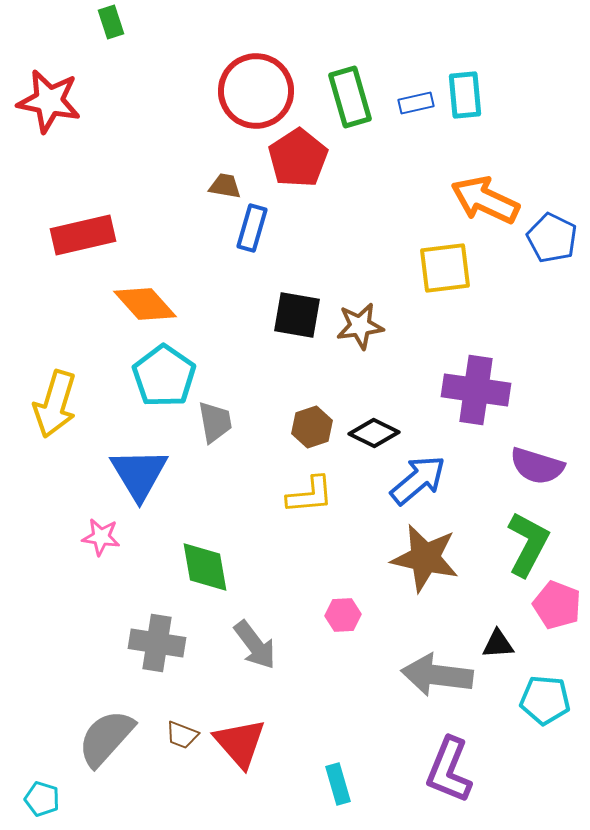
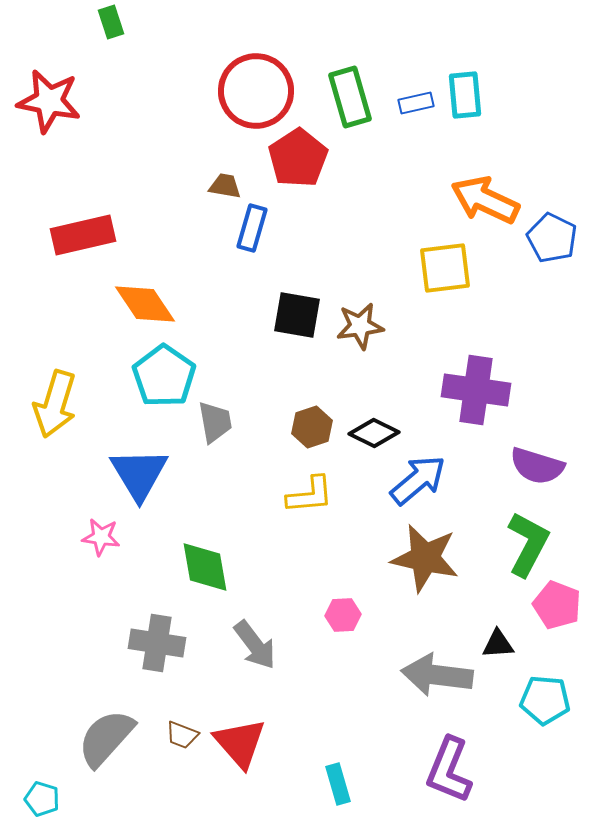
orange diamond at (145, 304): rotated 8 degrees clockwise
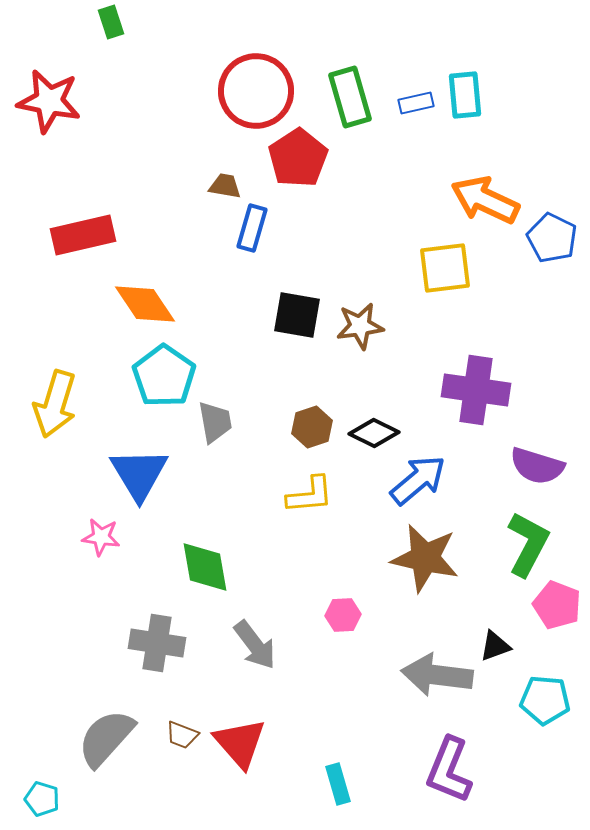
black triangle at (498, 644): moved 3 px left, 2 px down; rotated 16 degrees counterclockwise
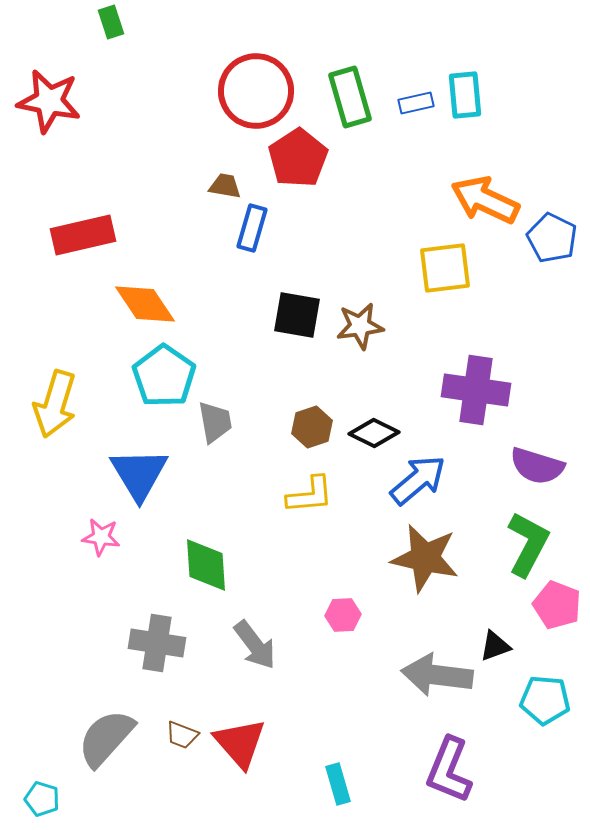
green diamond at (205, 567): moved 1 px right, 2 px up; rotated 6 degrees clockwise
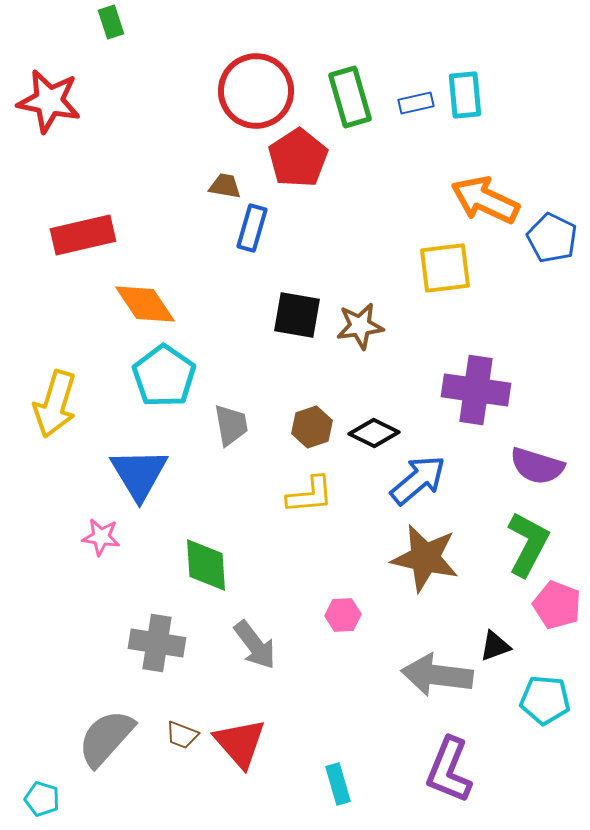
gray trapezoid at (215, 422): moved 16 px right, 3 px down
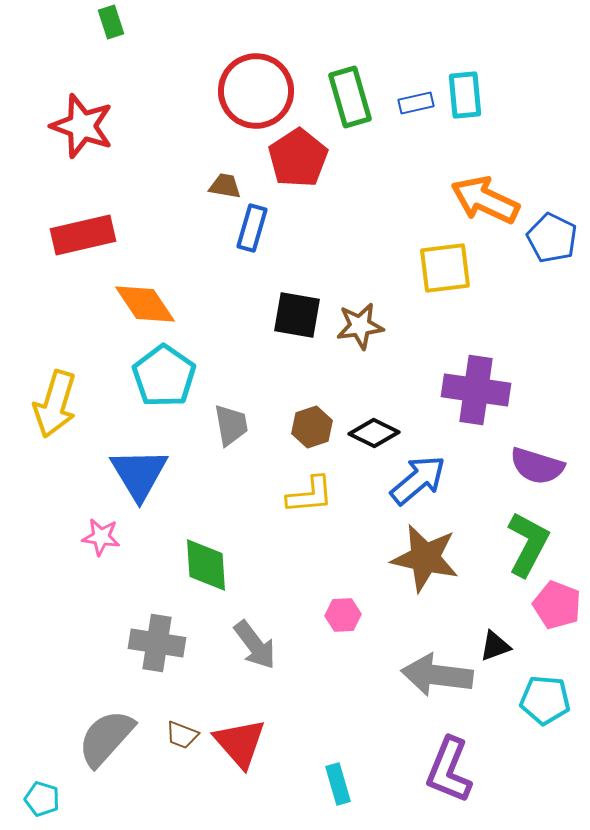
red star at (49, 101): moved 33 px right, 25 px down; rotated 8 degrees clockwise
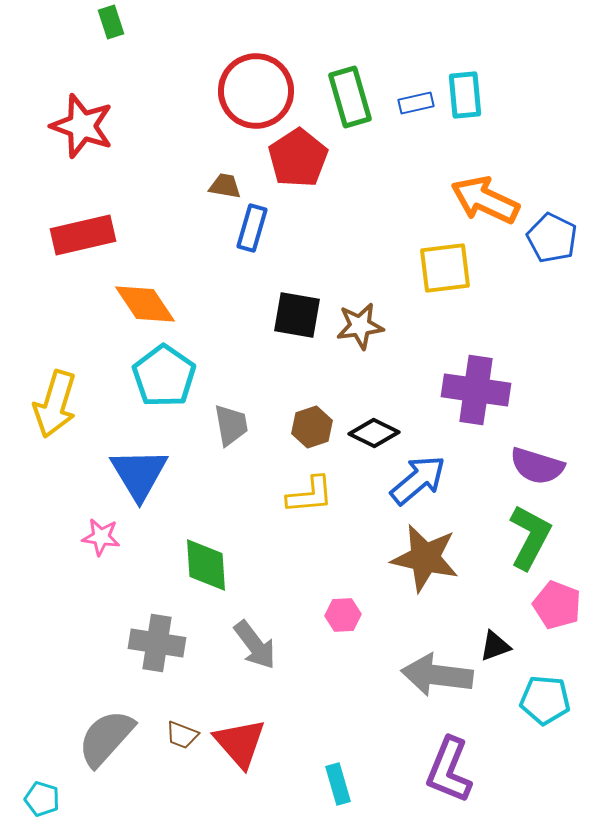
green L-shape at (528, 544): moved 2 px right, 7 px up
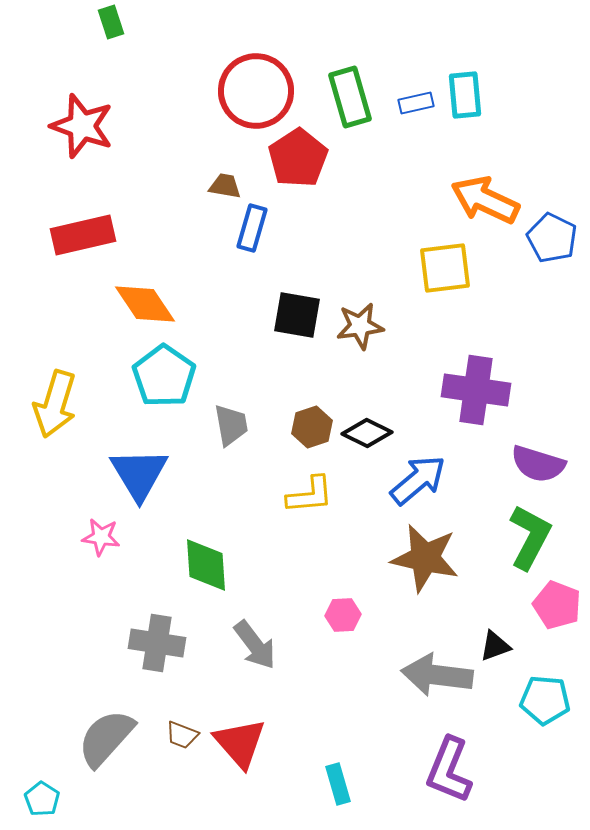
black diamond at (374, 433): moved 7 px left
purple semicircle at (537, 466): moved 1 px right, 2 px up
cyan pentagon at (42, 799): rotated 16 degrees clockwise
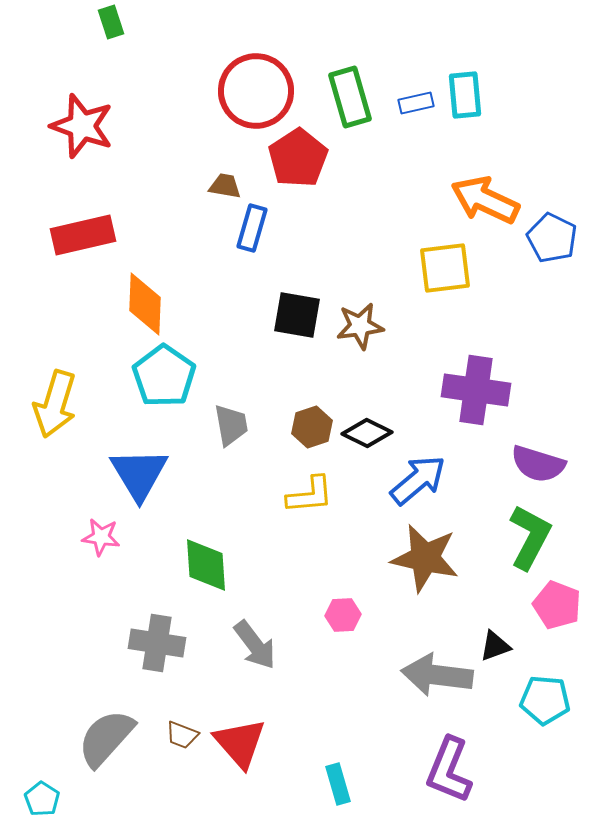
orange diamond at (145, 304): rotated 36 degrees clockwise
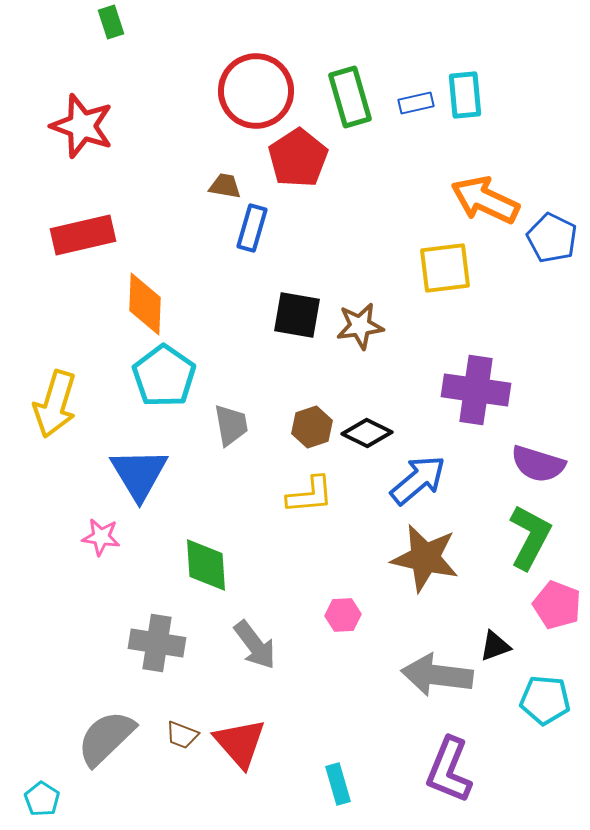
gray semicircle at (106, 738): rotated 4 degrees clockwise
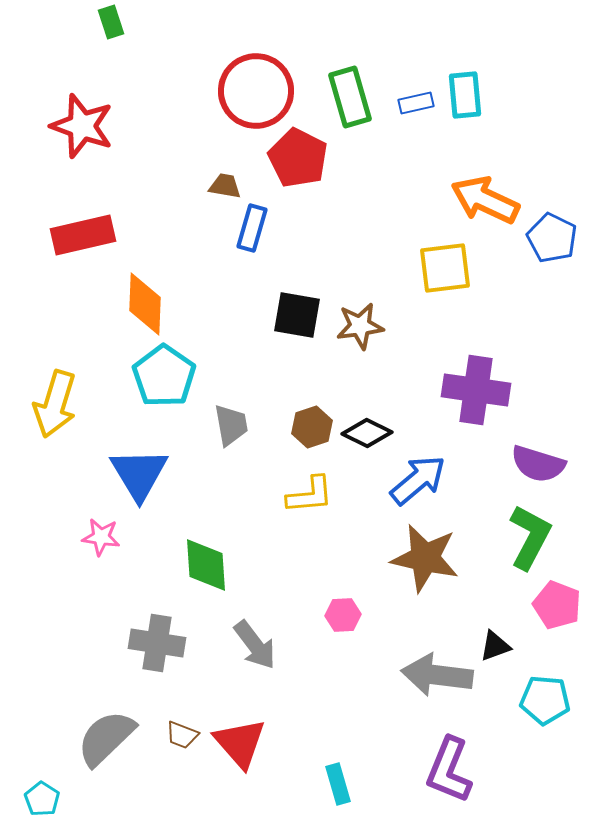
red pentagon at (298, 158): rotated 12 degrees counterclockwise
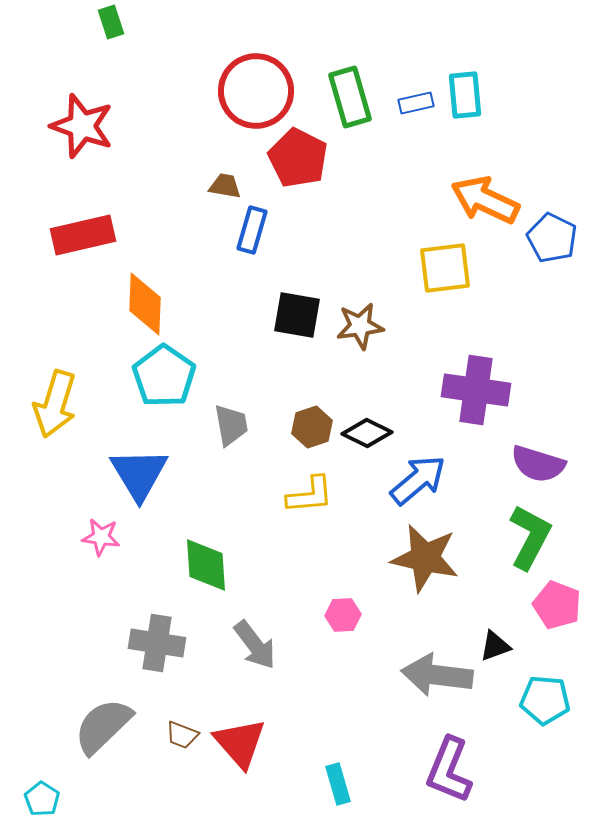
blue rectangle at (252, 228): moved 2 px down
gray semicircle at (106, 738): moved 3 px left, 12 px up
